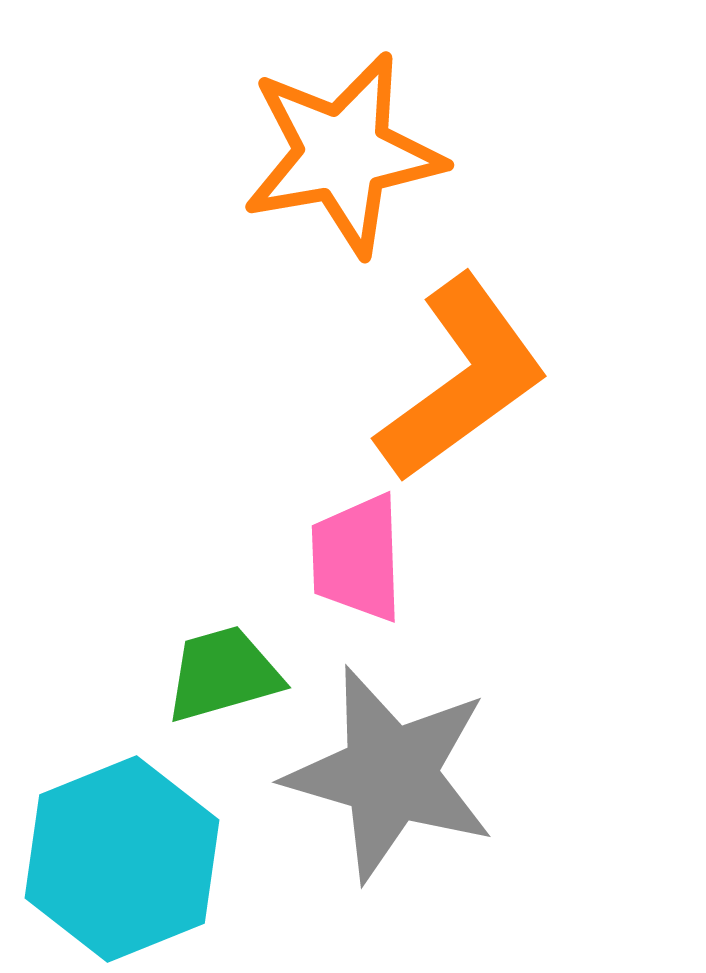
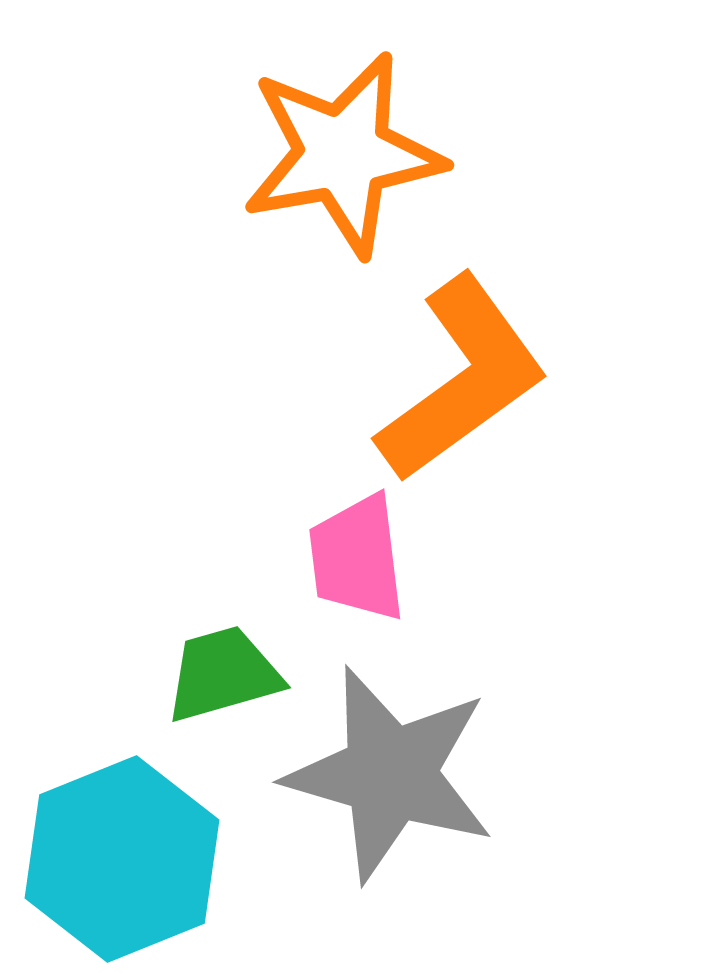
pink trapezoid: rotated 5 degrees counterclockwise
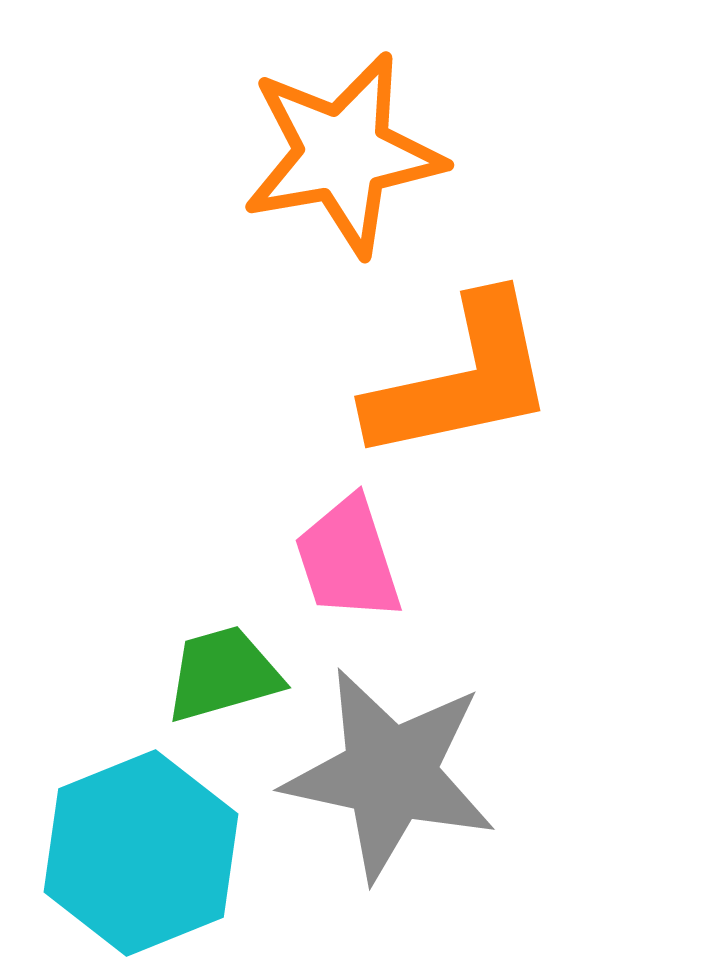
orange L-shape: rotated 24 degrees clockwise
pink trapezoid: moved 9 px left, 1 px down; rotated 11 degrees counterclockwise
gray star: rotated 4 degrees counterclockwise
cyan hexagon: moved 19 px right, 6 px up
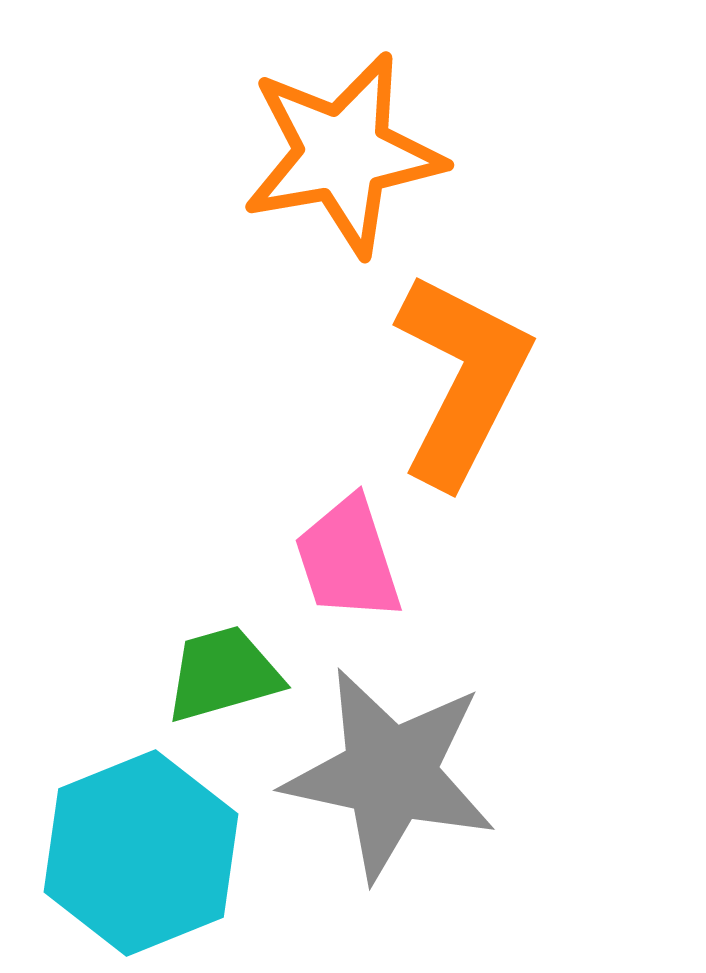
orange L-shape: rotated 51 degrees counterclockwise
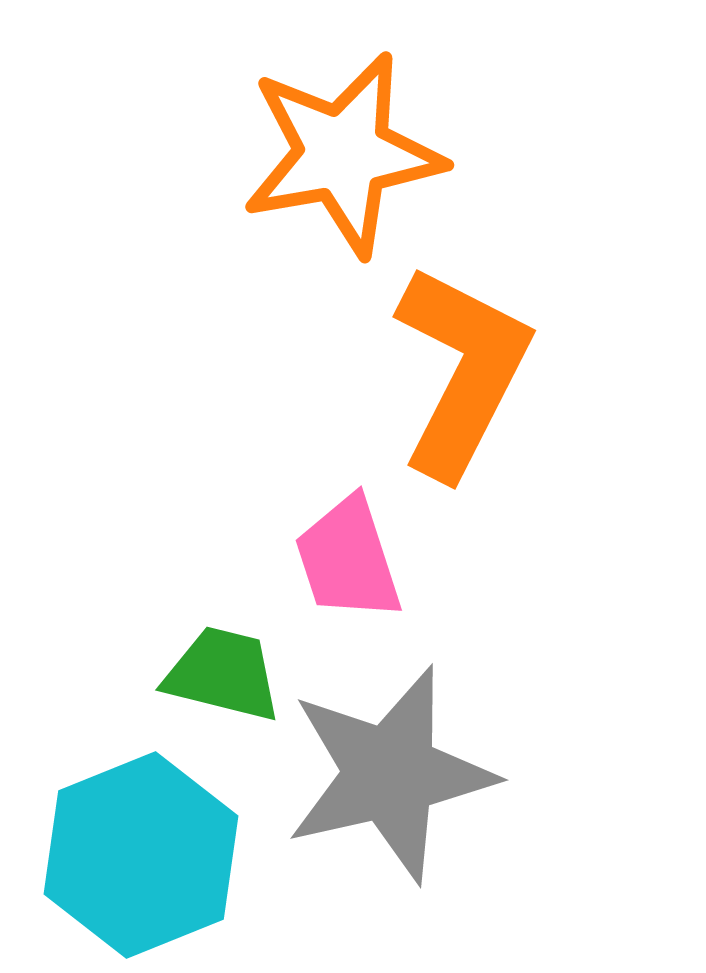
orange L-shape: moved 8 px up
green trapezoid: rotated 30 degrees clockwise
gray star: rotated 25 degrees counterclockwise
cyan hexagon: moved 2 px down
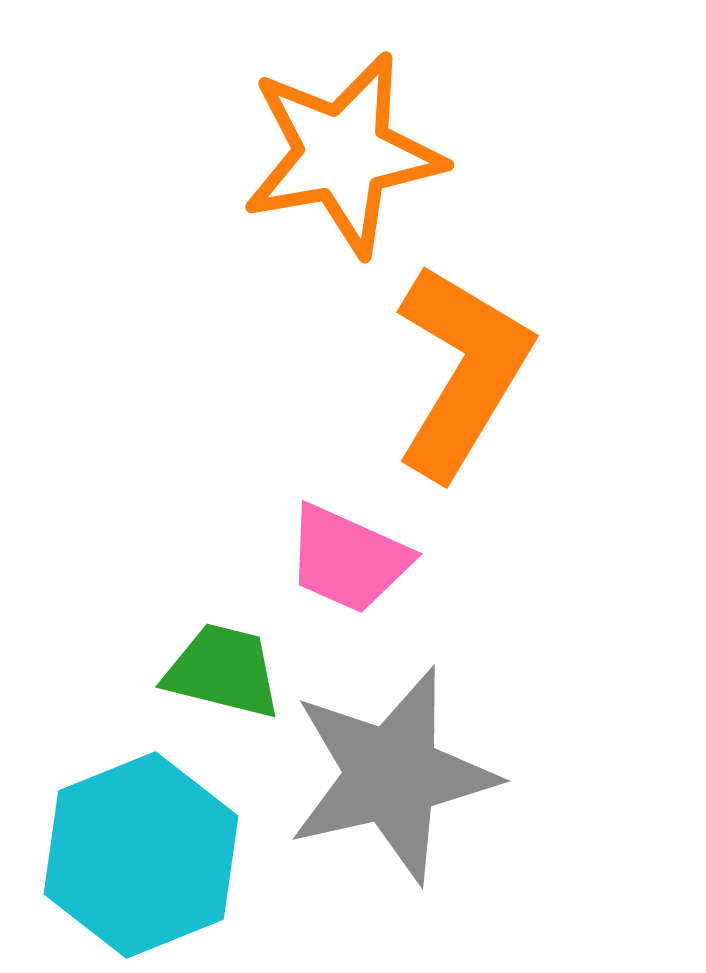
orange L-shape: rotated 4 degrees clockwise
pink trapezoid: rotated 48 degrees counterclockwise
green trapezoid: moved 3 px up
gray star: moved 2 px right, 1 px down
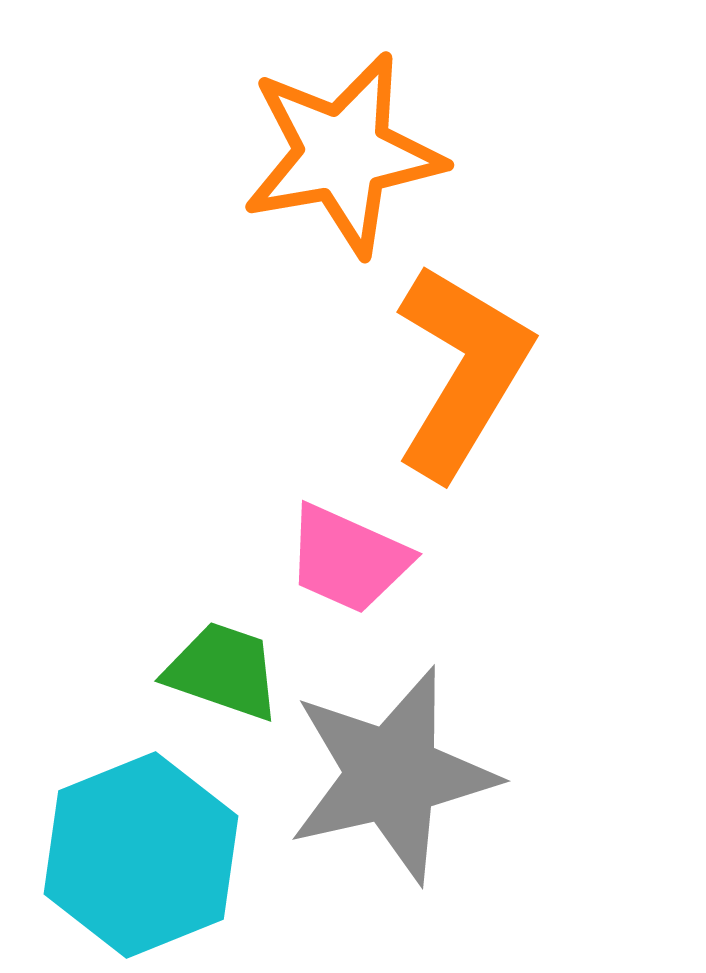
green trapezoid: rotated 5 degrees clockwise
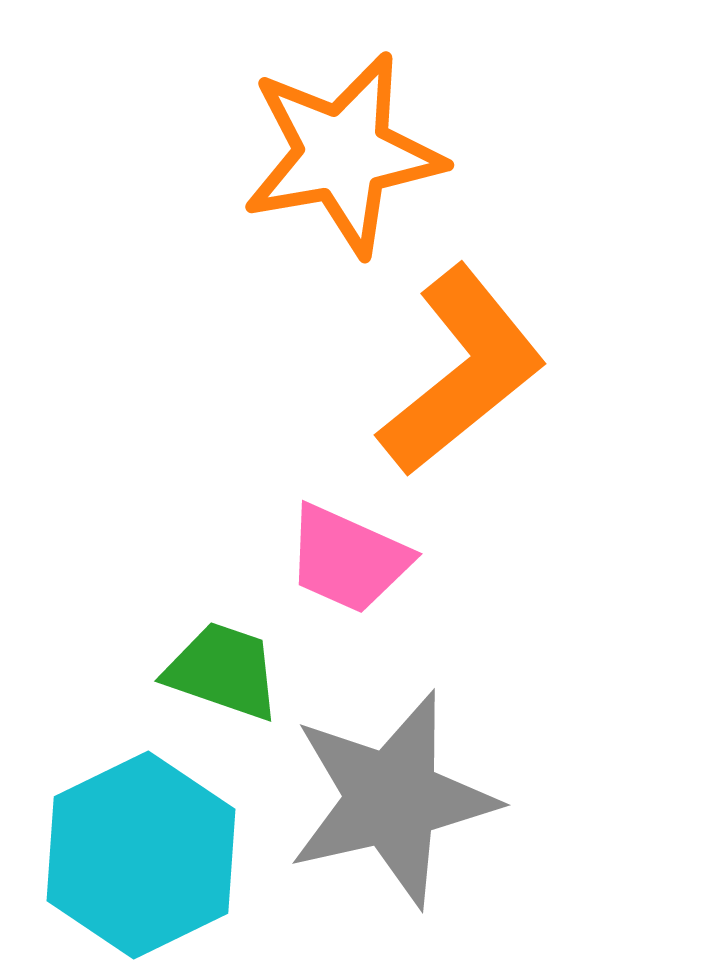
orange L-shape: rotated 20 degrees clockwise
gray star: moved 24 px down
cyan hexagon: rotated 4 degrees counterclockwise
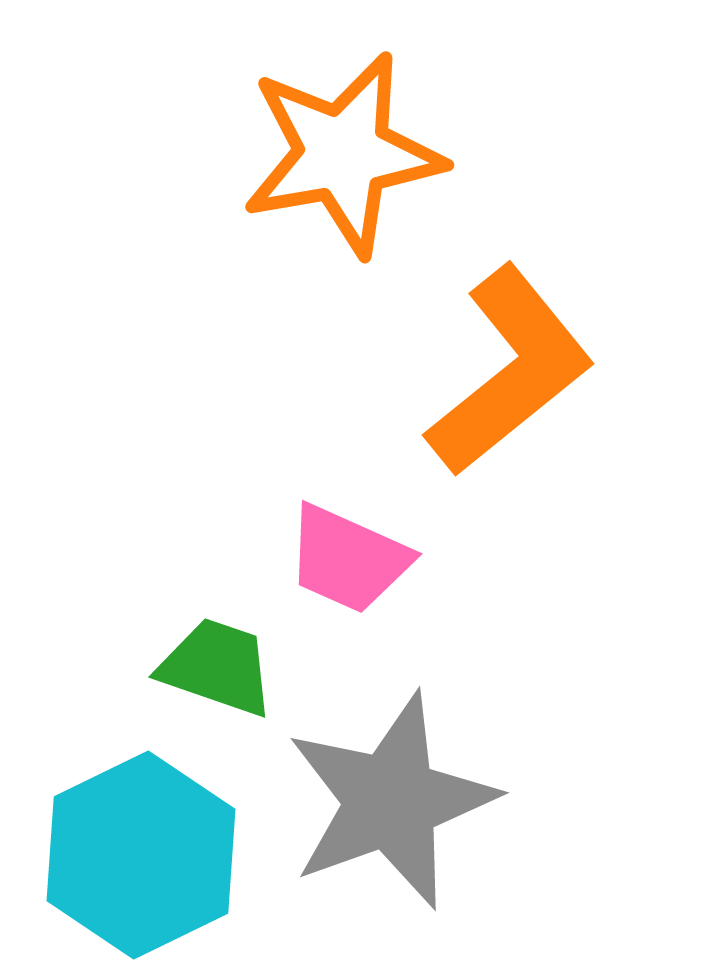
orange L-shape: moved 48 px right
green trapezoid: moved 6 px left, 4 px up
gray star: moved 1 px left, 2 px down; rotated 7 degrees counterclockwise
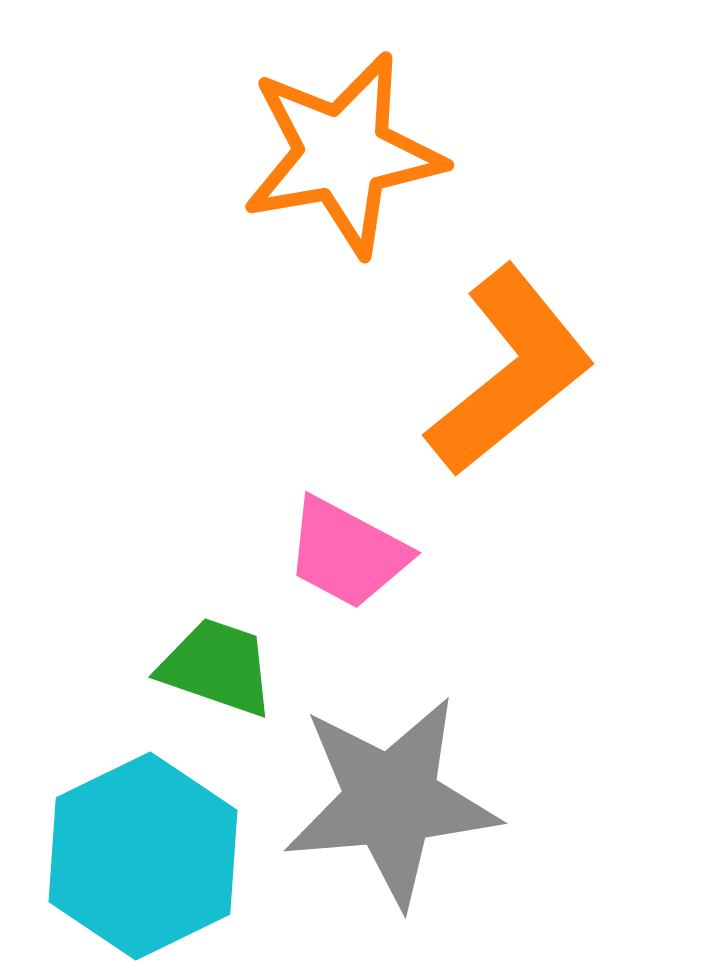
pink trapezoid: moved 1 px left, 6 px up; rotated 4 degrees clockwise
gray star: rotated 15 degrees clockwise
cyan hexagon: moved 2 px right, 1 px down
